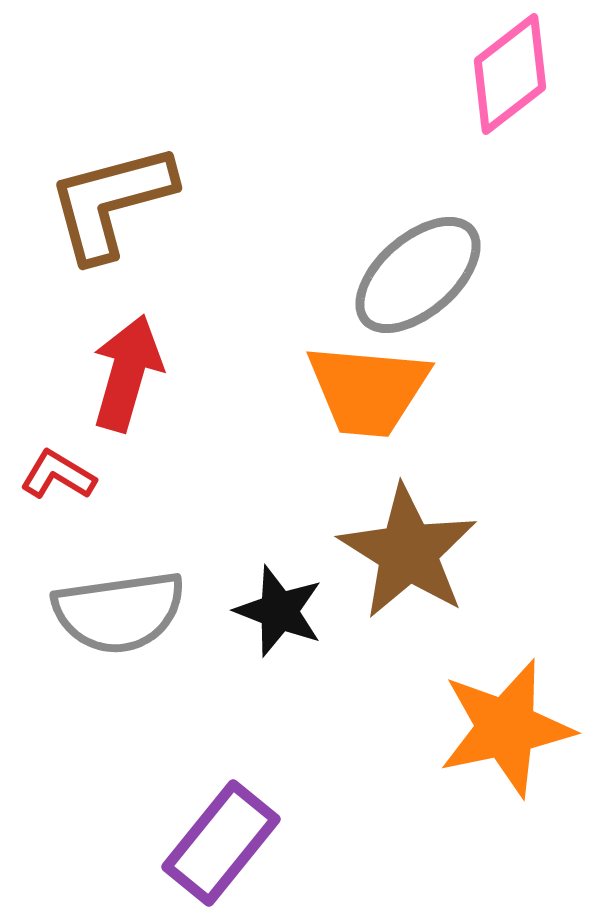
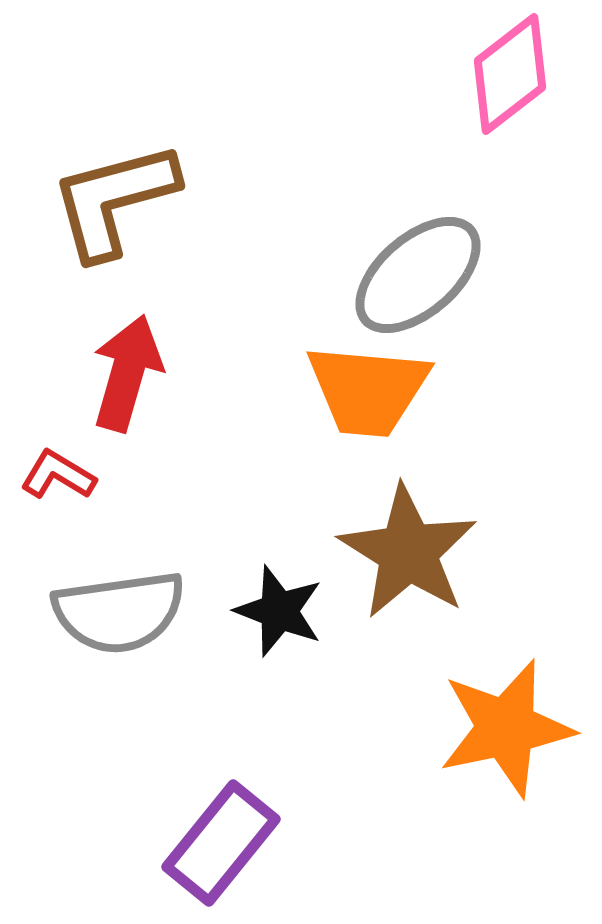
brown L-shape: moved 3 px right, 2 px up
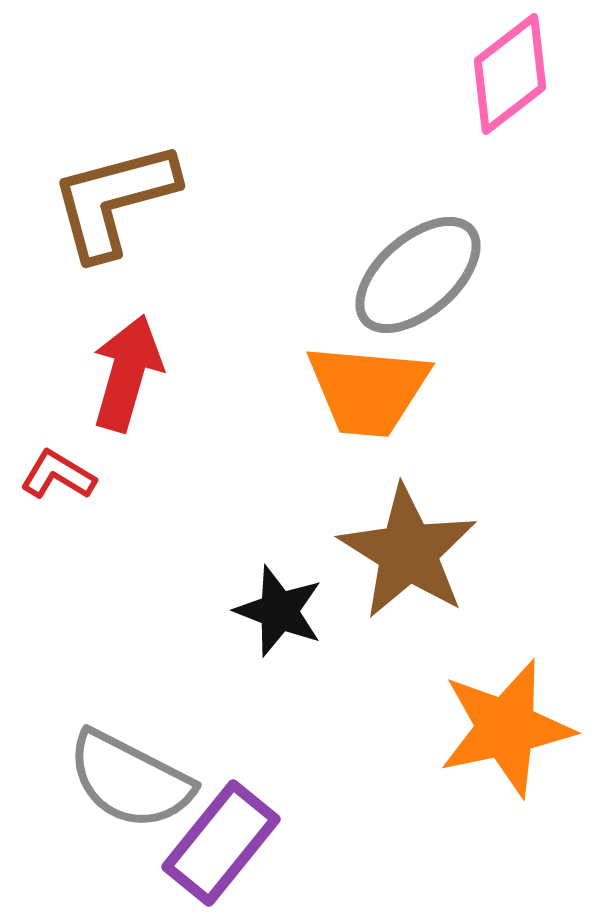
gray semicircle: moved 11 px right, 168 px down; rotated 35 degrees clockwise
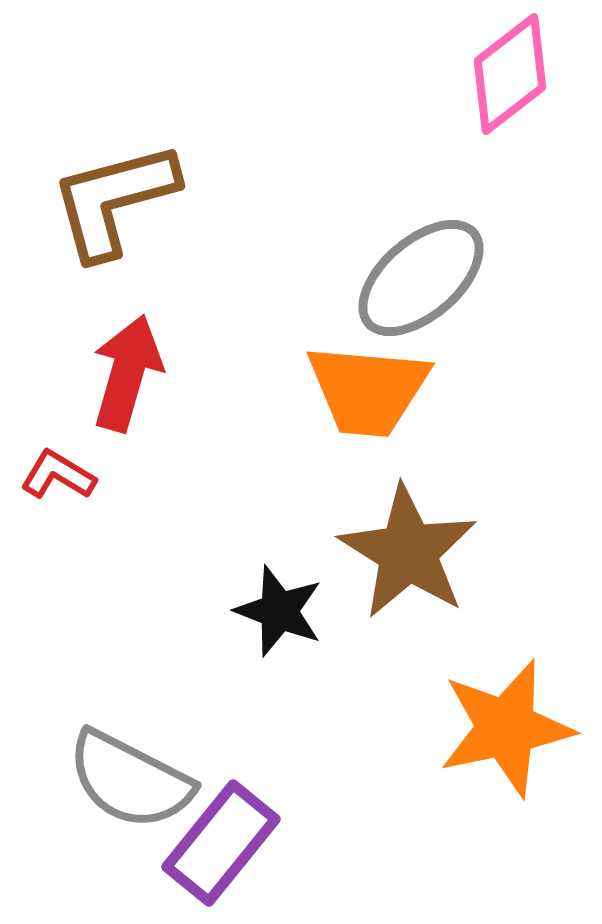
gray ellipse: moved 3 px right, 3 px down
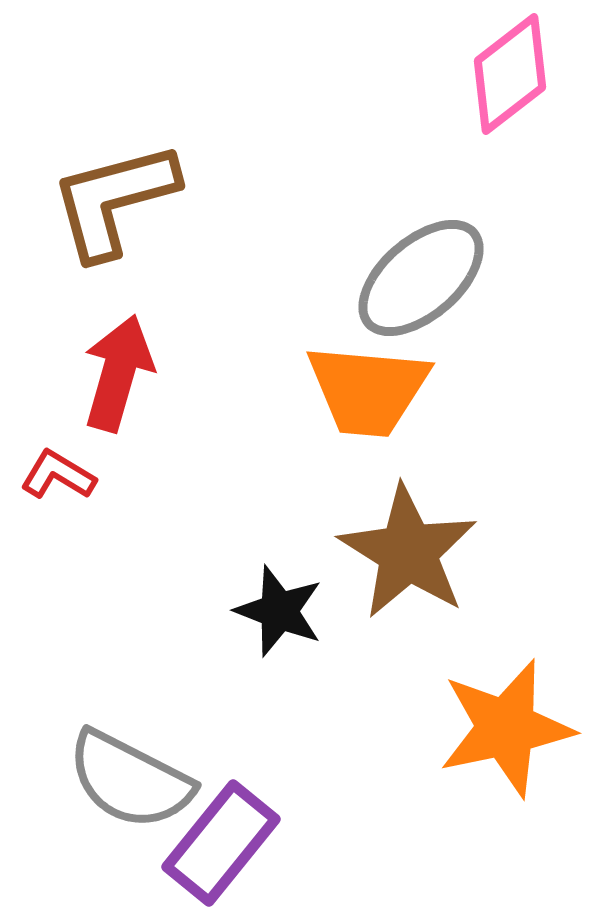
red arrow: moved 9 px left
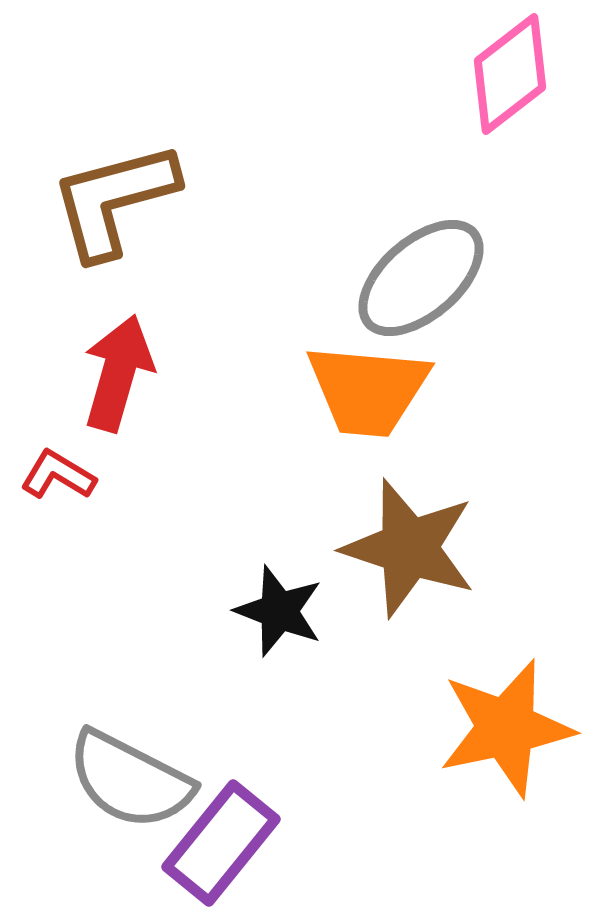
brown star: moved 1 px right, 4 px up; rotated 14 degrees counterclockwise
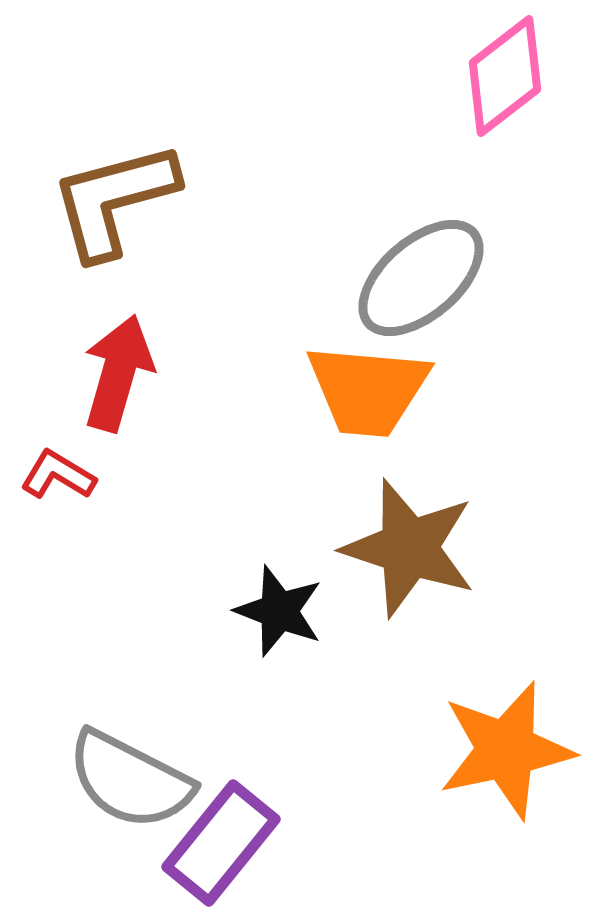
pink diamond: moved 5 px left, 2 px down
orange star: moved 22 px down
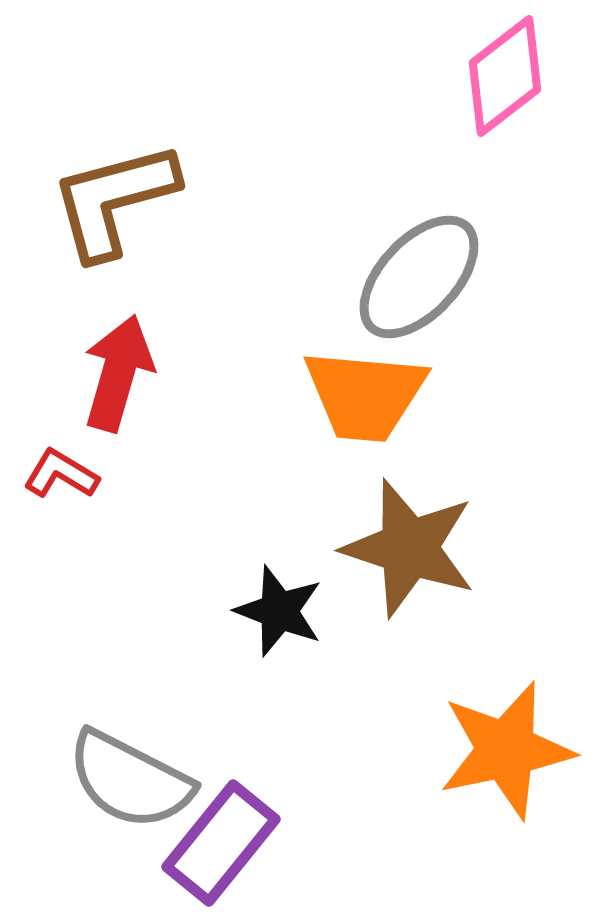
gray ellipse: moved 2 px left, 1 px up; rotated 6 degrees counterclockwise
orange trapezoid: moved 3 px left, 5 px down
red L-shape: moved 3 px right, 1 px up
